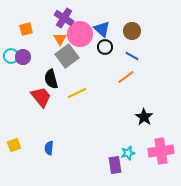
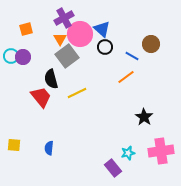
purple cross: rotated 30 degrees clockwise
brown circle: moved 19 px right, 13 px down
yellow square: rotated 24 degrees clockwise
purple rectangle: moved 2 px left, 3 px down; rotated 30 degrees counterclockwise
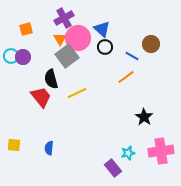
pink circle: moved 2 px left, 4 px down
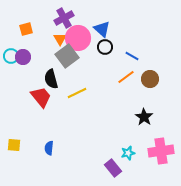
brown circle: moved 1 px left, 35 px down
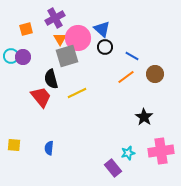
purple cross: moved 9 px left
gray square: rotated 20 degrees clockwise
brown circle: moved 5 px right, 5 px up
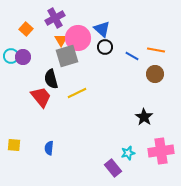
orange square: rotated 32 degrees counterclockwise
orange triangle: moved 1 px right, 1 px down
orange line: moved 30 px right, 27 px up; rotated 48 degrees clockwise
